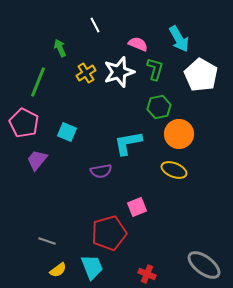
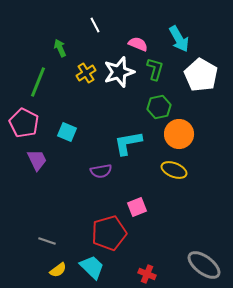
purple trapezoid: rotated 115 degrees clockwise
cyan trapezoid: rotated 24 degrees counterclockwise
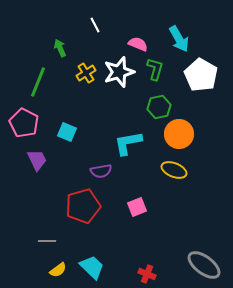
red pentagon: moved 26 px left, 27 px up
gray line: rotated 18 degrees counterclockwise
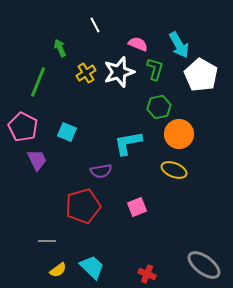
cyan arrow: moved 6 px down
pink pentagon: moved 1 px left, 4 px down
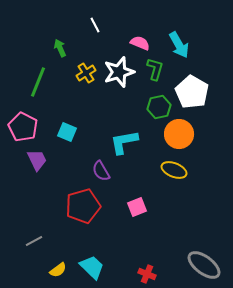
pink semicircle: moved 2 px right, 1 px up
white pentagon: moved 9 px left, 17 px down
cyan L-shape: moved 4 px left, 1 px up
purple semicircle: rotated 70 degrees clockwise
gray line: moved 13 px left; rotated 30 degrees counterclockwise
